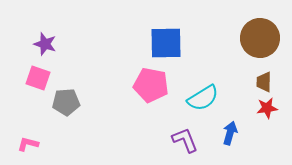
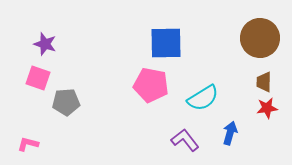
purple L-shape: rotated 16 degrees counterclockwise
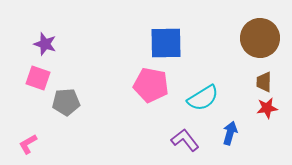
pink L-shape: rotated 45 degrees counterclockwise
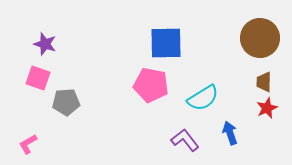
red star: rotated 15 degrees counterclockwise
blue arrow: rotated 35 degrees counterclockwise
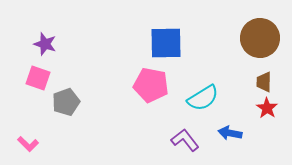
gray pentagon: rotated 16 degrees counterclockwise
red star: rotated 15 degrees counterclockwise
blue arrow: rotated 60 degrees counterclockwise
pink L-shape: rotated 105 degrees counterclockwise
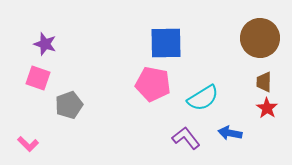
pink pentagon: moved 2 px right, 1 px up
gray pentagon: moved 3 px right, 3 px down
purple L-shape: moved 1 px right, 2 px up
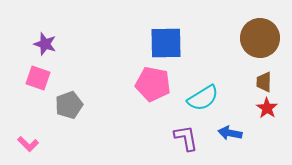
purple L-shape: rotated 28 degrees clockwise
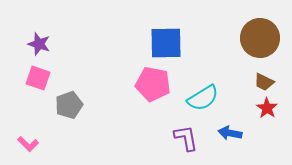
purple star: moved 6 px left
brown trapezoid: rotated 65 degrees counterclockwise
